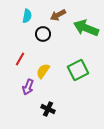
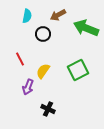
red line: rotated 56 degrees counterclockwise
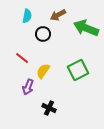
red line: moved 2 px right, 1 px up; rotated 24 degrees counterclockwise
black cross: moved 1 px right, 1 px up
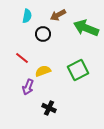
yellow semicircle: rotated 35 degrees clockwise
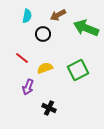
yellow semicircle: moved 2 px right, 3 px up
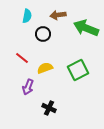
brown arrow: rotated 21 degrees clockwise
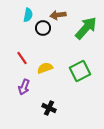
cyan semicircle: moved 1 px right, 1 px up
green arrow: rotated 110 degrees clockwise
black circle: moved 6 px up
red line: rotated 16 degrees clockwise
green square: moved 2 px right, 1 px down
purple arrow: moved 4 px left
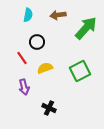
black circle: moved 6 px left, 14 px down
purple arrow: rotated 35 degrees counterclockwise
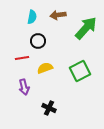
cyan semicircle: moved 4 px right, 2 px down
black circle: moved 1 px right, 1 px up
red line: rotated 64 degrees counterclockwise
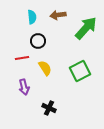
cyan semicircle: rotated 16 degrees counterclockwise
yellow semicircle: rotated 77 degrees clockwise
